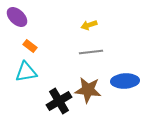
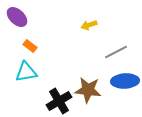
gray line: moved 25 px right; rotated 20 degrees counterclockwise
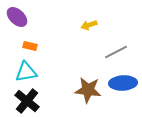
orange rectangle: rotated 24 degrees counterclockwise
blue ellipse: moved 2 px left, 2 px down
black cross: moved 32 px left; rotated 20 degrees counterclockwise
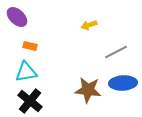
black cross: moved 3 px right
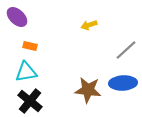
gray line: moved 10 px right, 2 px up; rotated 15 degrees counterclockwise
